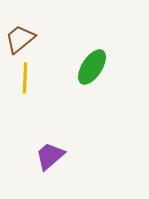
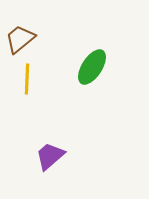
yellow line: moved 2 px right, 1 px down
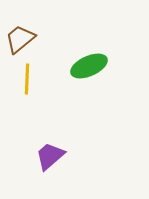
green ellipse: moved 3 px left, 1 px up; rotated 33 degrees clockwise
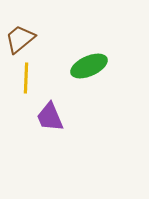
yellow line: moved 1 px left, 1 px up
purple trapezoid: moved 39 px up; rotated 72 degrees counterclockwise
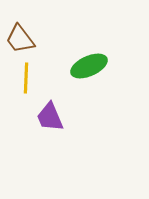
brown trapezoid: rotated 88 degrees counterclockwise
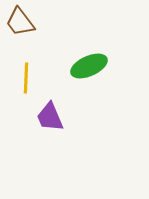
brown trapezoid: moved 17 px up
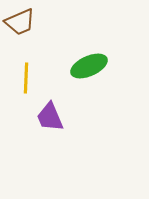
brown trapezoid: rotated 76 degrees counterclockwise
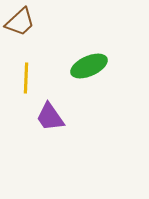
brown trapezoid: rotated 20 degrees counterclockwise
purple trapezoid: rotated 12 degrees counterclockwise
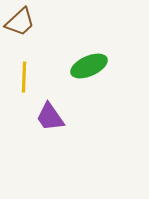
yellow line: moved 2 px left, 1 px up
